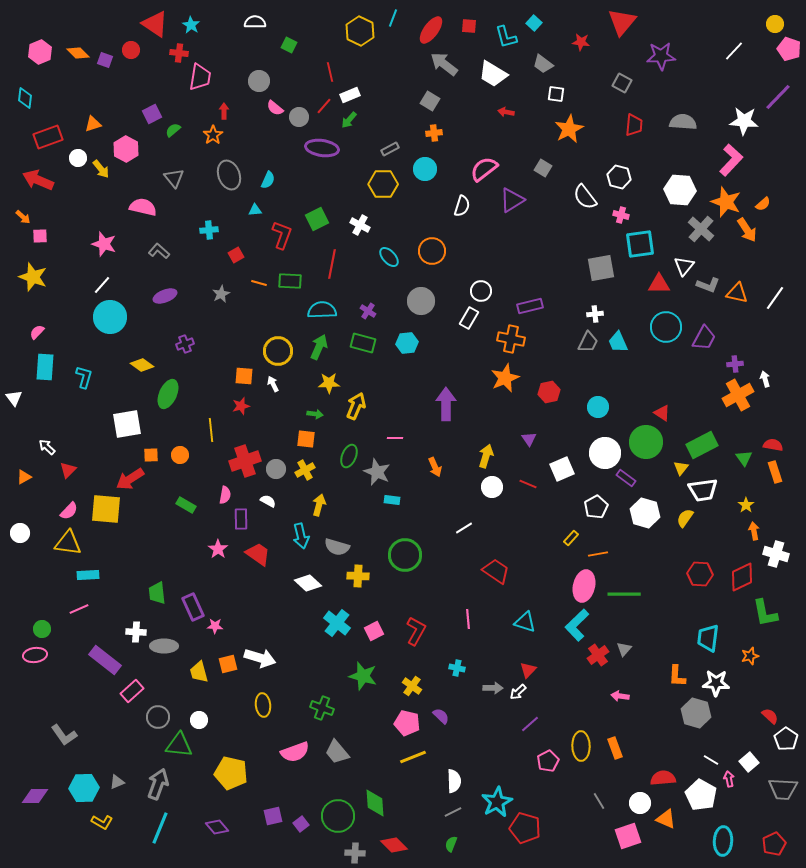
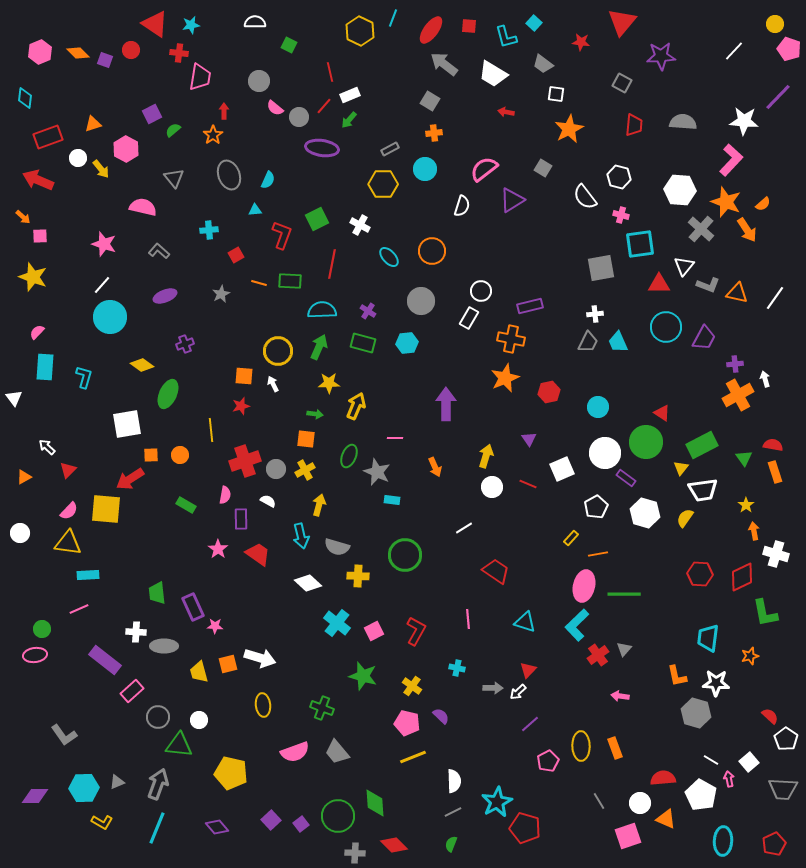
cyan star at (191, 25): rotated 30 degrees clockwise
orange L-shape at (677, 676): rotated 15 degrees counterclockwise
purple square at (273, 816): moved 2 px left, 4 px down; rotated 30 degrees counterclockwise
cyan line at (160, 828): moved 3 px left
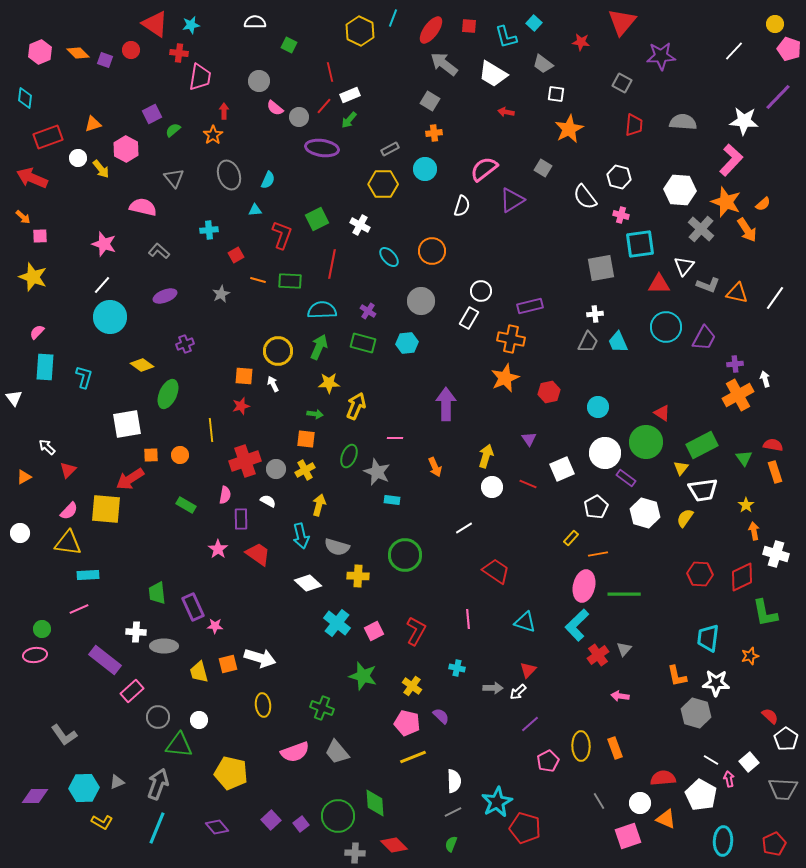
red arrow at (38, 180): moved 6 px left, 2 px up
orange line at (259, 283): moved 1 px left, 3 px up
